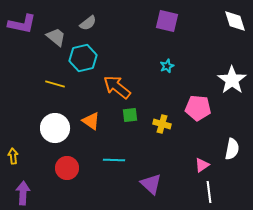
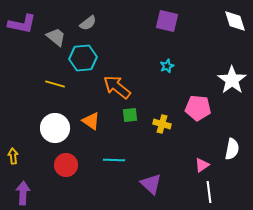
cyan hexagon: rotated 8 degrees clockwise
red circle: moved 1 px left, 3 px up
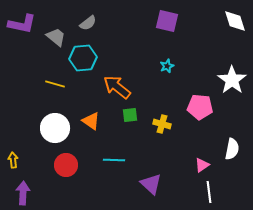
pink pentagon: moved 2 px right, 1 px up
yellow arrow: moved 4 px down
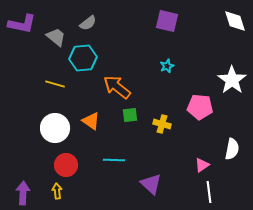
yellow arrow: moved 44 px right, 31 px down
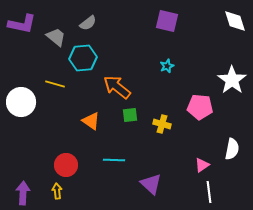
white circle: moved 34 px left, 26 px up
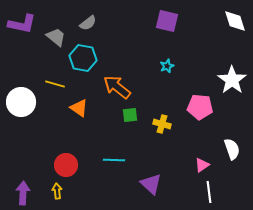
cyan hexagon: rotated 16 degrees clockwise
orange triangle: moved 12 px left, 13 px up
white semicircle: rotated 30 degrees counterclockwise
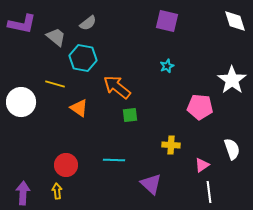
yellow cross: moved 9 px right, 21 px down; rotated 12 degrees counterclockwise
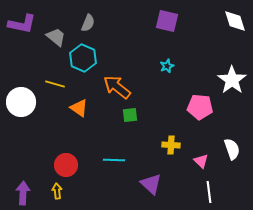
gray semicircle: rotated 30 degrees counterclockwise
cyan hexagon: rotated 12 degrees clockwise
pink triangle: moved 1 px left, 4 px up; rotated 42 degrees counterclockwise
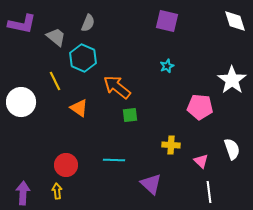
yellow line: moved 3 px up; rotated 48 degrees clockwise
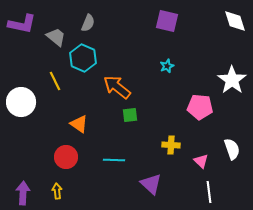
orange triangle: moved 16 px down
red circle: moved 8 px up
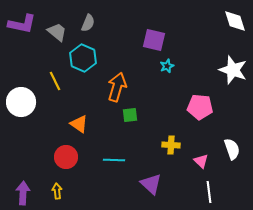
purple square: moved 13 px left, 19 px down
gray trapezoid: moved 1 px right, 5 px up
white star: moved 1 px right, 10 px up; rotated 16 degrees counterclockwise
orange arrow: rotated 68 degrees clockwise
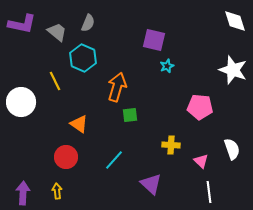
cyan line: rotated 50 degrees counterclockwise
